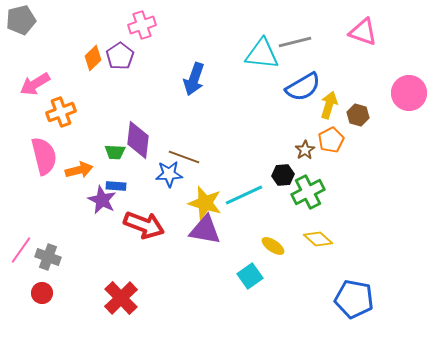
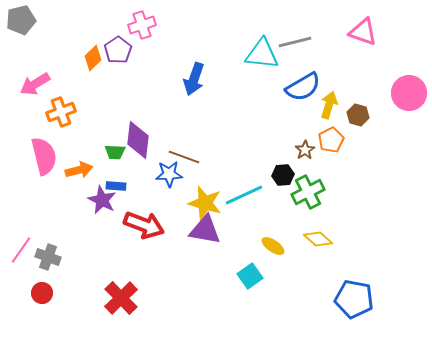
purple pentagon: moved 2 px left, 6 px up
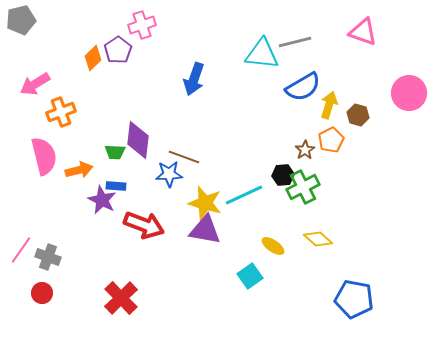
green cross: moved 5 px left, 5 px up
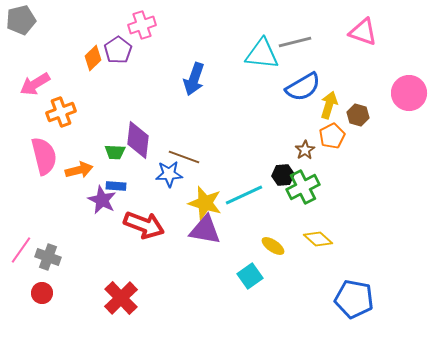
orange pentagon: moved 1 px right, 4 px up
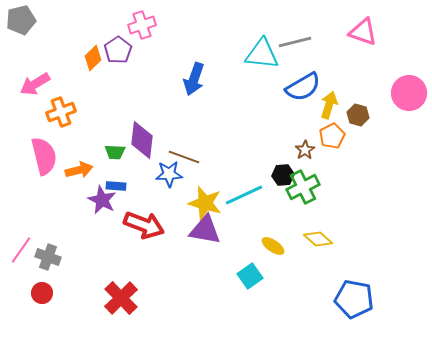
purple diamond: moved 4 px right
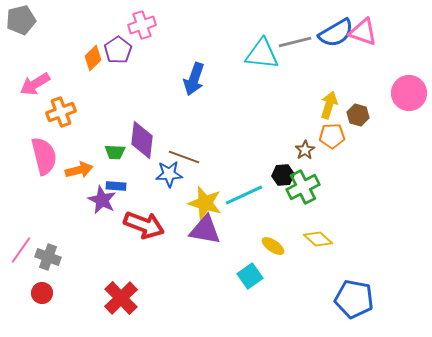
blue semicircle: moved 33 px right, 54 px up
orange pentagon: rotated 25 degrees clockwise
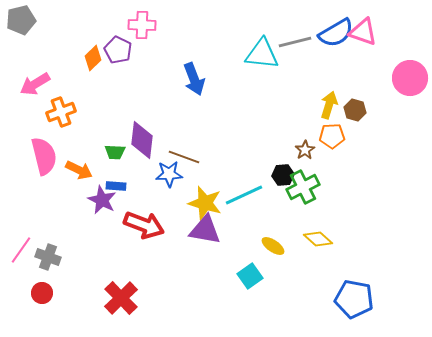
pink cross: rotated 20 degrees clockwise
purple pentagon: rotated 12 degrees counterclockwise
blue arrow: rotated 40 degrees counterclockwise
pink circle: moved 1 px right, 15 px up
brown hexagon: moved 3 px left, 5 px up
orange arrow: rotated 40 degrees clockwise
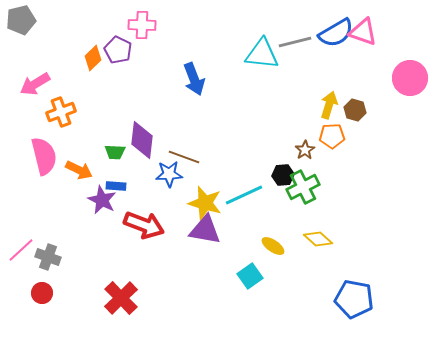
pink line: rotated 12 degrees clockwise
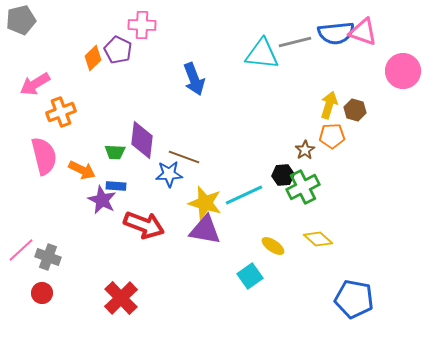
blue semicircle: rotated 24 degrees clockwise
pink circle: moved 7 px left, 7 px up
orange arrow: moved 3 px right
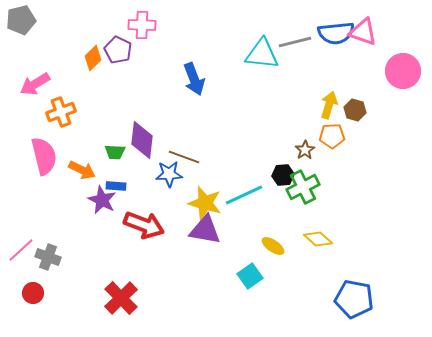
red circle: moved 9 px left
